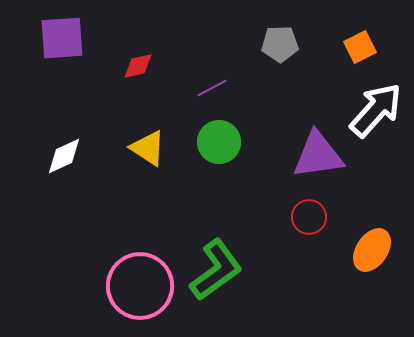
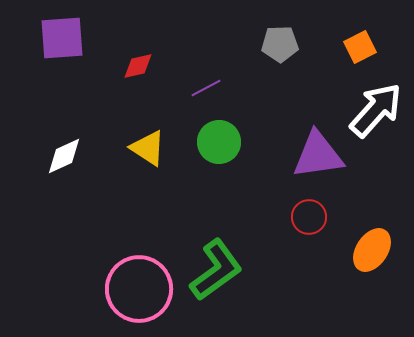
purple line: moved 6 px left
pink circle: moved 1 px left, 3 px down
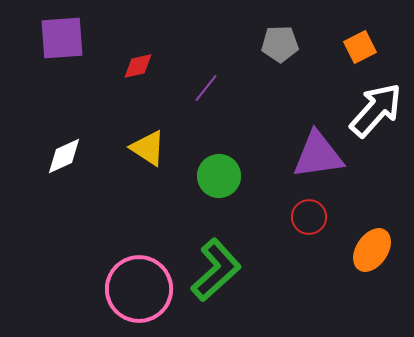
purple line: rotated 24 degrees counterclockwise
green circle: moved 34 px down
green L-shape: rotated 6 degrees counterclockwise
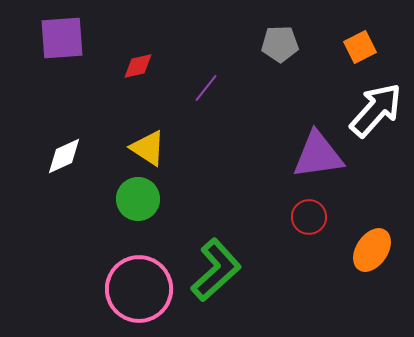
green circle: moved 81 px left, 23 px down
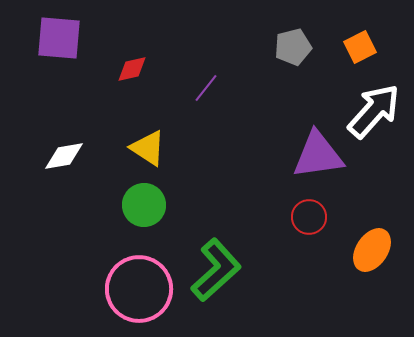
purple square: moved 3 px left; rotated 9 degrees clockwise
gray pentagon: moved 13 px right, 3 px down; rotated 12 degrees counterclockwise
red diamond: moved 6 px left, 3 px down
white arrow: moved 2 px left, 1 px down
white diamond: rotated 15 degrees clockwise
green circle: moved 6 px right, 6 px down
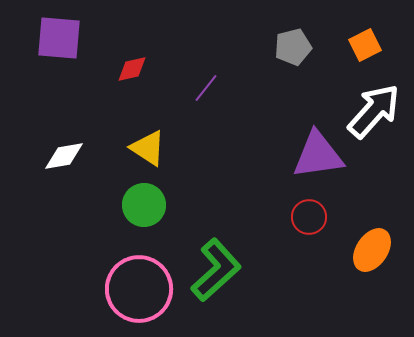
orange square: moved 5 px right, 2 px up
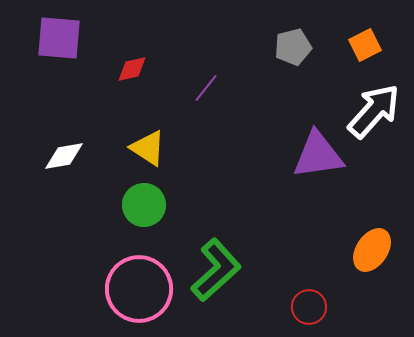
red circle: moved 90 px down
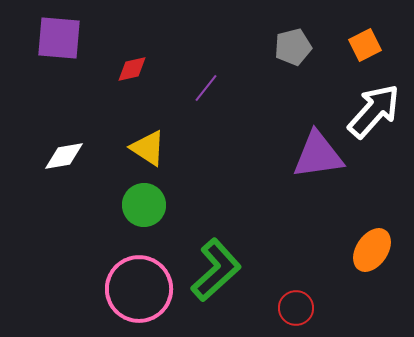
red circle: moved 13 px left, 1 px down
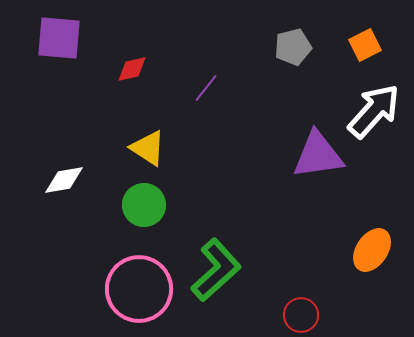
white diamond: moved 24 px down
red circle: moved 5 px right, 7 px down
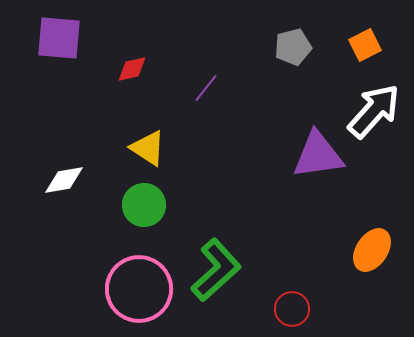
red circle: moved 9 px left, 6 px up
